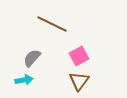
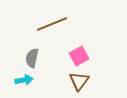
brown line: rotated 48 degrees counterclockwise
gray semicircle: rotated 30 degrees counterclockwise
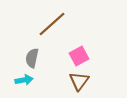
brown line: rotated 20 degrees counterclockwise
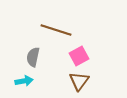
brown line: moved 4 px right, 6 px down; rotated 60 degrees clockwise
gray semicircle: moved 1 px right, 1 px up
cyan arrow: moved 1 px down
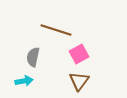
pink square: moved 2 px up
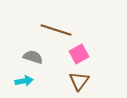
gray semicircle: rotated 96 degrees clockwise
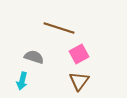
brown line: moved 3 px right, 2 px up
gray semicircle: moved 1 px right
cyan arrow: moved 2 px left; rotated 114 degrees clockwise
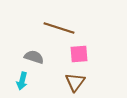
pink square: rotated 24 degrees clockwise
brown triangle: moved 4 px left, 1 px down
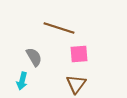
gray semicircle: rotated 42 degrees clockwise
brown triangle: moved 1 px right, 2 px down
